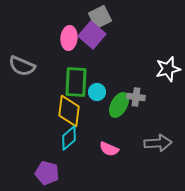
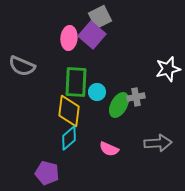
gray cross: rotated 18 degrees counterclockwise
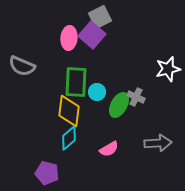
gray cross: rotated 36 degrees clockwise
pink semicircle: rotated 54 degrees counterclockwise
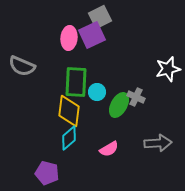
purple square: rotated 24 degrees clockwise
